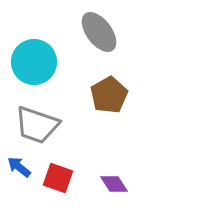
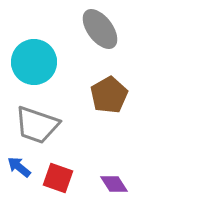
gray ellipse: moved 1 px right, 3 px up
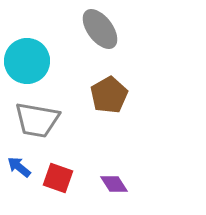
cyan circle: moved 7 px left, 1 px up
gray trapezoid: moved 5 px up; rotated 9 degrees counterclockwise
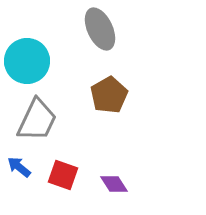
gray ellipse: rotated 12 degrees clockwise
gray trapezoid: rotated 75 degrees counterclockwise
red square: moved 5 px right, 3 px up
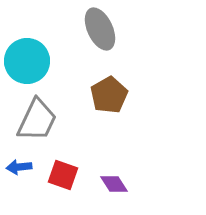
blue arrow: rotated 45 degrees counterclockwise
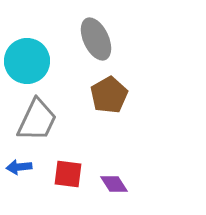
gray ellipse: moved 4 px left, 10 px down
red square: moved 5 px right, 1 px up; rotated 12 degrees counterclockwise
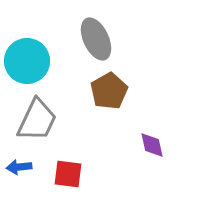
brown pentagon: moved 4 px up
purple diamond: moved 38 px right, 39 px up; rotated 20 degrees clockwise
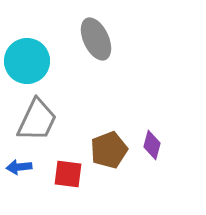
brown pentagon: moved 59 px down; rotated 9 degrees clockwise
purple diamond: rotated 28 degrees clockwise
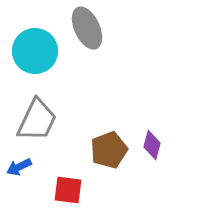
gray ellipse: moved 9 px left, 11 px up
cyan circle: moved 8 px right, 10 px up
blue arrow: rotated 20 degrees counterclockwise
red square: moved 16 px down
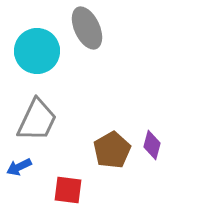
cyan circle: moved 2 px right
brown pentagon: moved 3 px right; rotated 9 degrees counterclockwise
